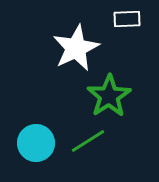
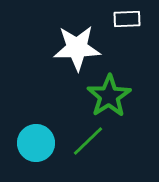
white star: moved 1 px right; rotated 24 degrees clockwise
green line: rotated 12 degrees counterclockwise
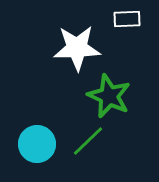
green star: rotated 15 degrees counterclockwise
cyan circle: moved 1 px right, 1 px down
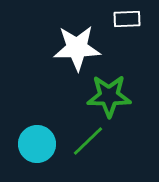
green star: rotated 24 degrees counterclockwise
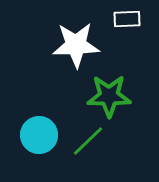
white star: moved 1 px left, 3 px up
cyan circle: moved 2 px right, 9 px up
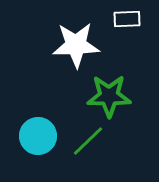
cyan circle: moved 1 px left, 1 px down
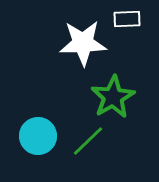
white star: moved 7 px right, 2 px up
green star: moved 4 px right, 1 px down; rotated 30 degrees counterclockwise
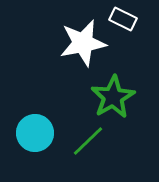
white rectangle: moved 4 px left; rotated 28 degrees clockwise
white star: rotated 9 degrees counterclockwise
cyan circle: moved 3 px left, 3 px up
